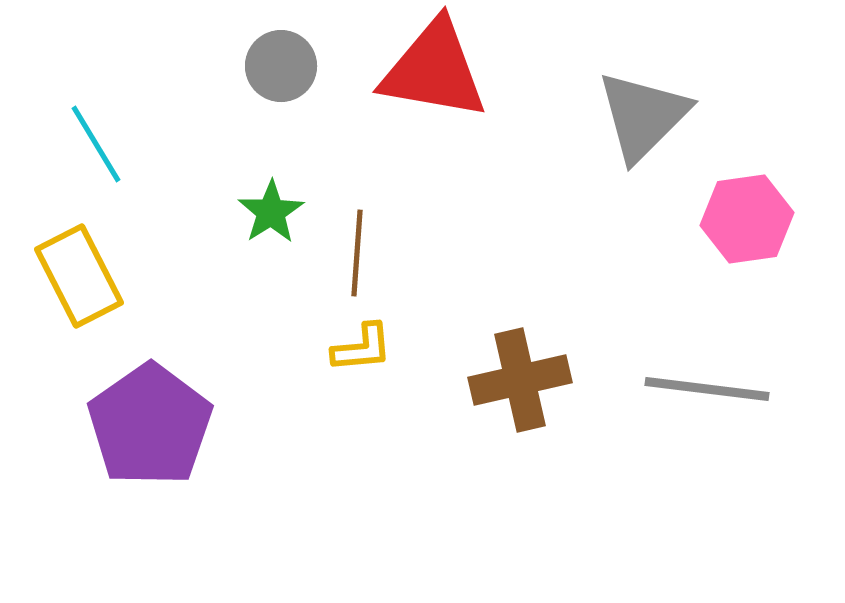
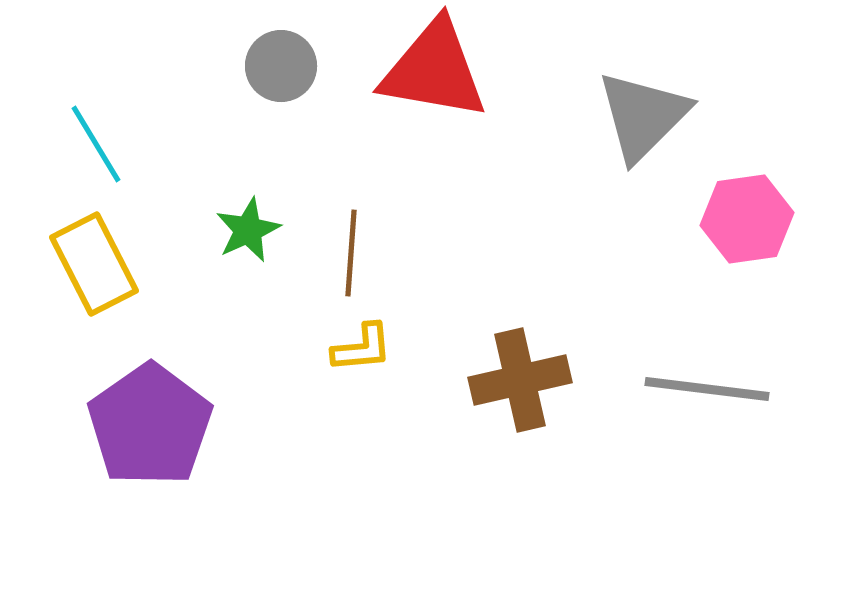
green star: moved 23 px left, 18 px down; rotated 8 degrees clockwise
brown line: moved 6 px left
yellow rectangle: moved 15 px right, 12 px up
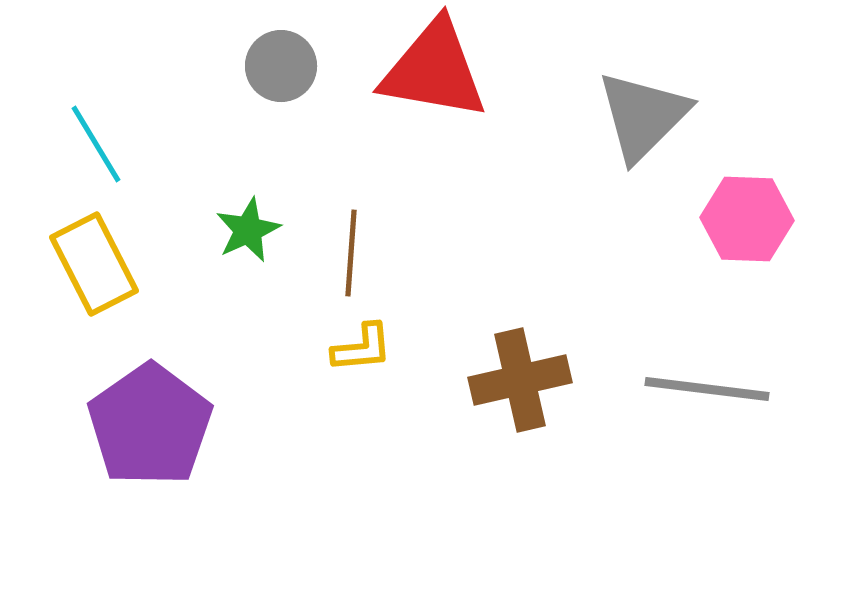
pink hexagon: rotated 10 degrees clockwise
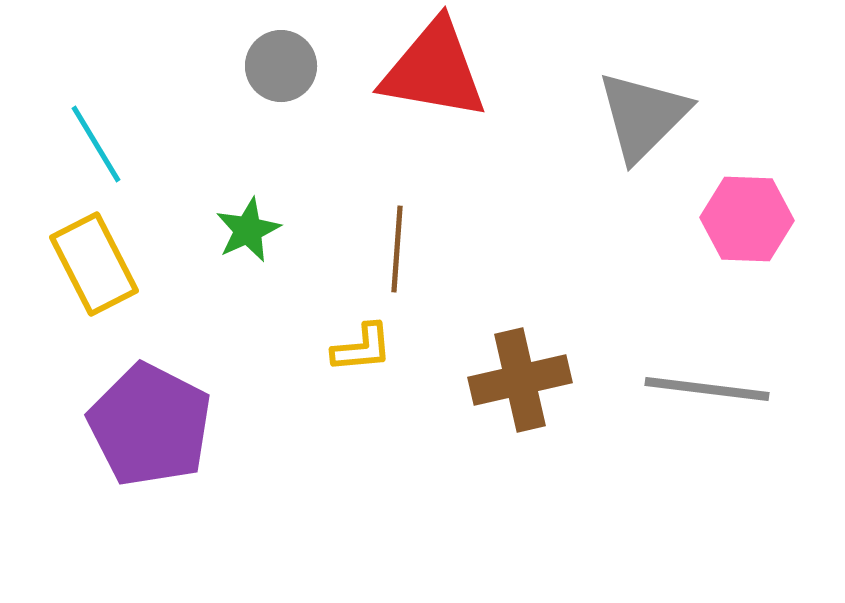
brown line: moved 46 px right, 4 px up
purple pentagon: rotated 10 degrees counterclockwise
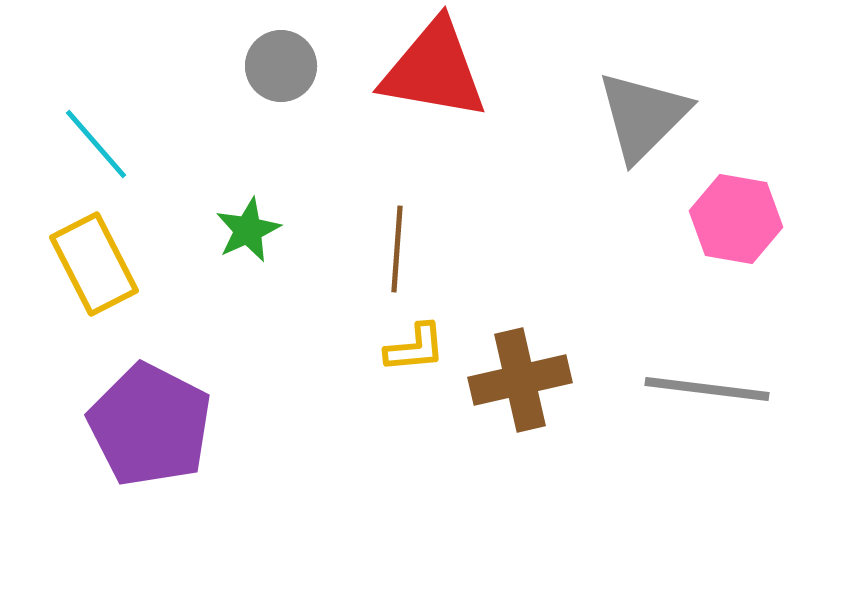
cyan line: rotated 10 degrees counterclockwise
pink hexagon: moved 11 px left; rotated 8 degrees clockwise
yellow L-shape: moved 53 px right
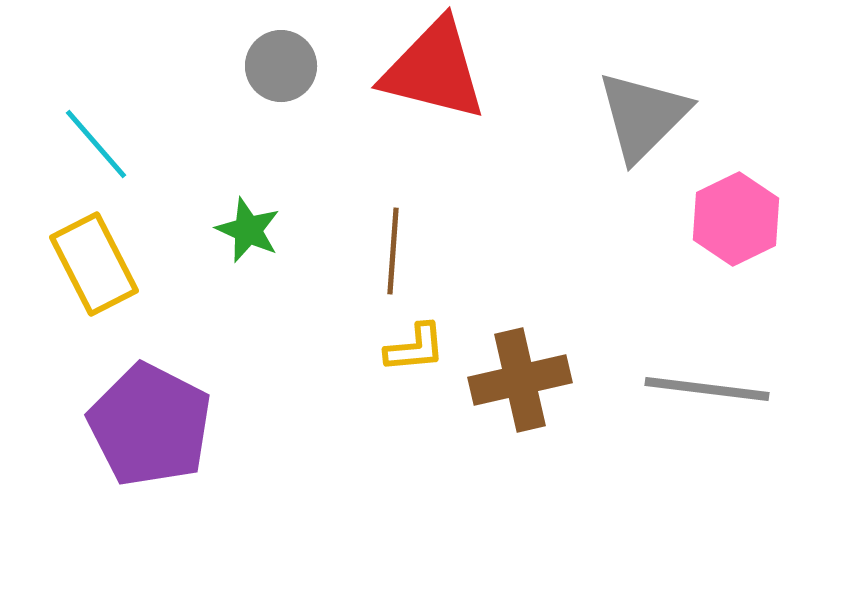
red triangle: rotated 4 degrees clockwise
pink hexagon: rotated 24 degrees clockwise
green star: rotated 24 degrees counterclockwise
brown line: moved 4 px left, 2 px down
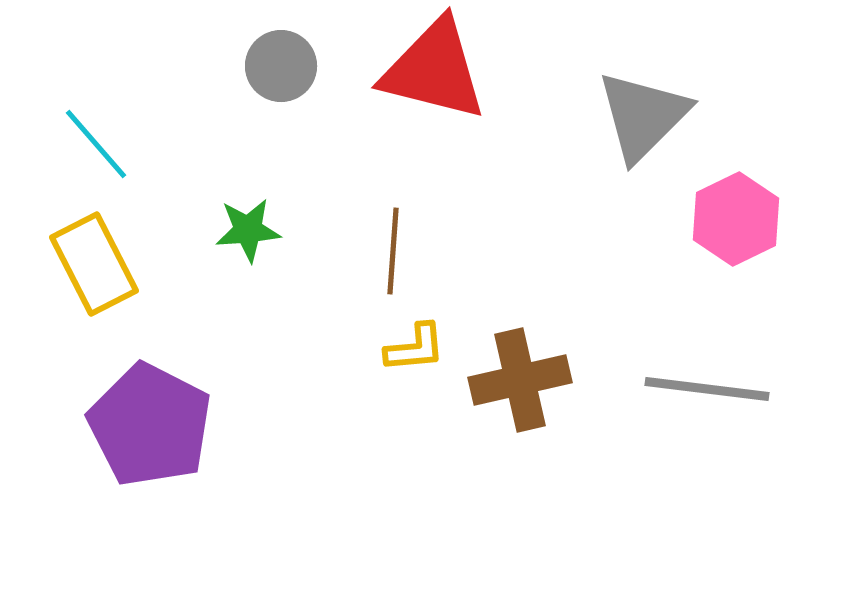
green star: rotated 28 degrees counterclockwise
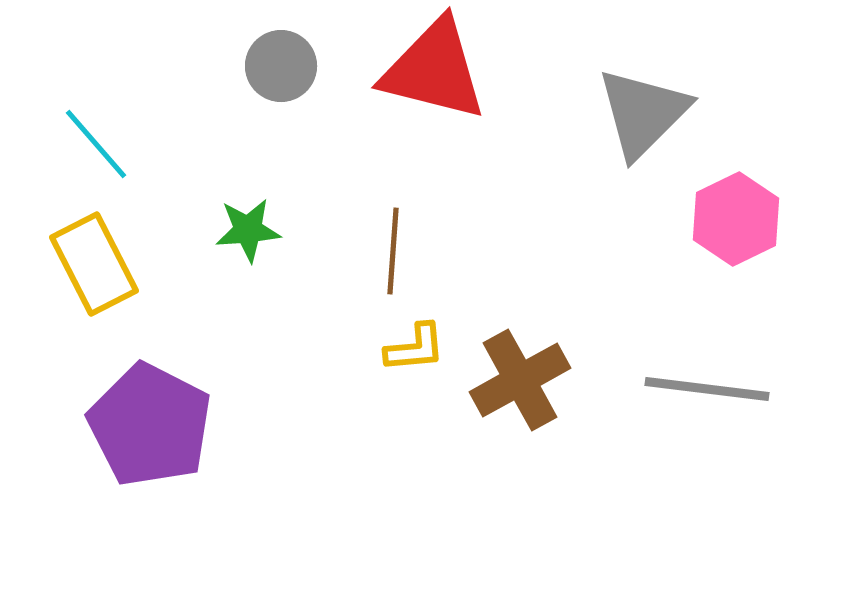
gray triangle: moved 3 px up
brown cross: rotated 16 degrees counterclockwise
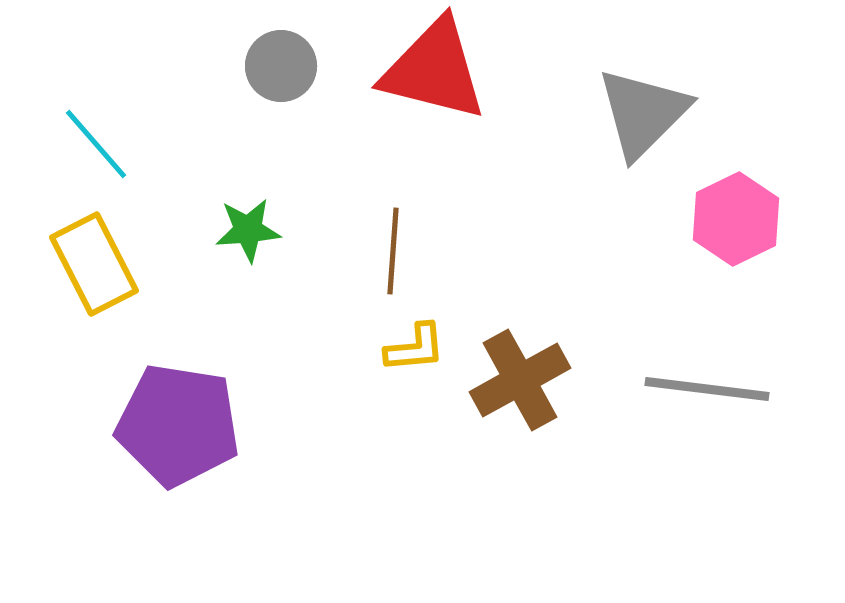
purple pentagon: moved 28 px right; rotated 18 degrees counterclockwise
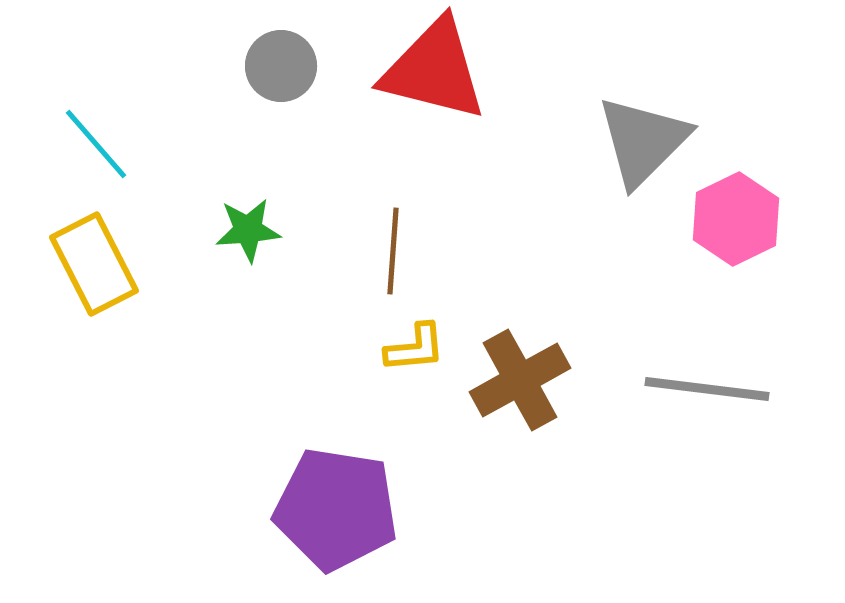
gray triangle: moved 28 px down
purple pentagon: moved 158 px right, 84 px down
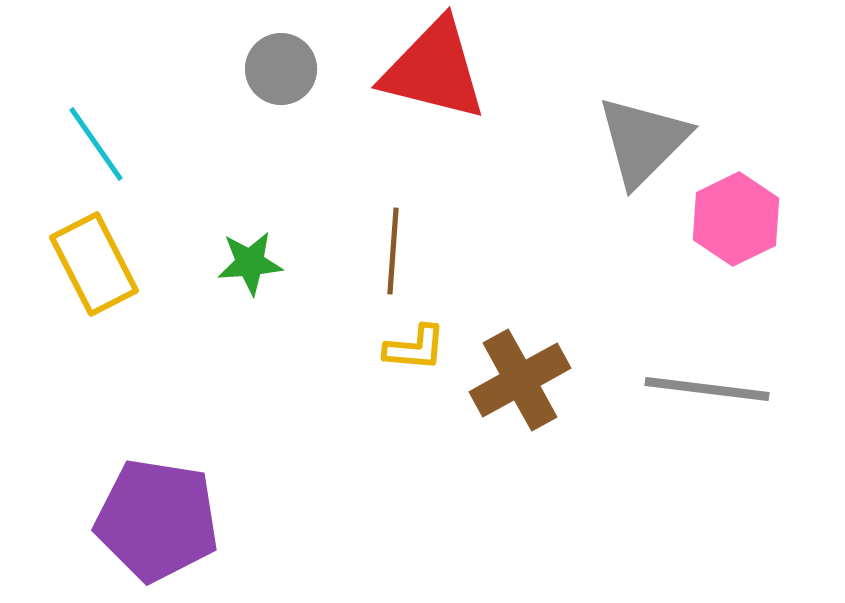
gray circle: moved 3 px down
cyan line: rotated 6 degrees clockwise
green star: moved 2 px right, 33 px down
yellow L-shape: rotated 10 degrees clockwise
purple pentagon: moved 179 px left, 11 px down
